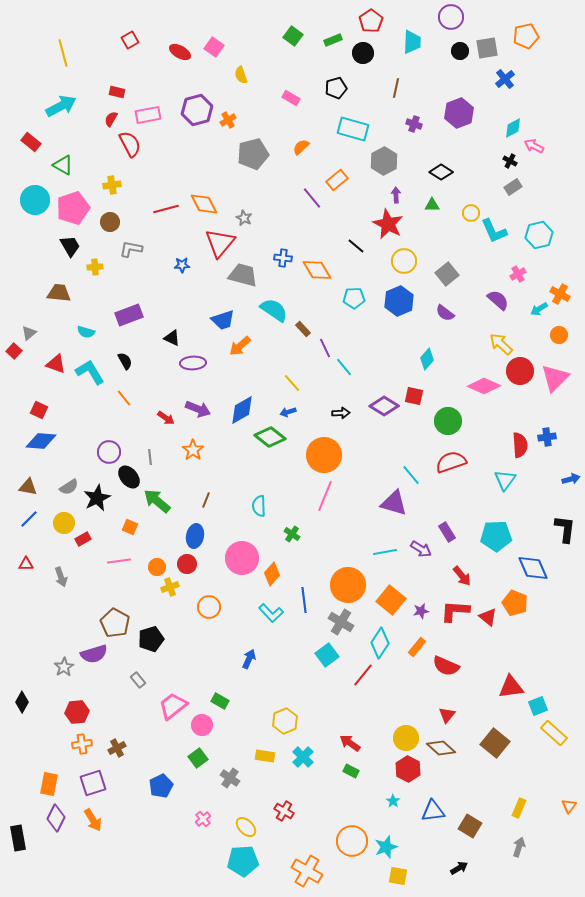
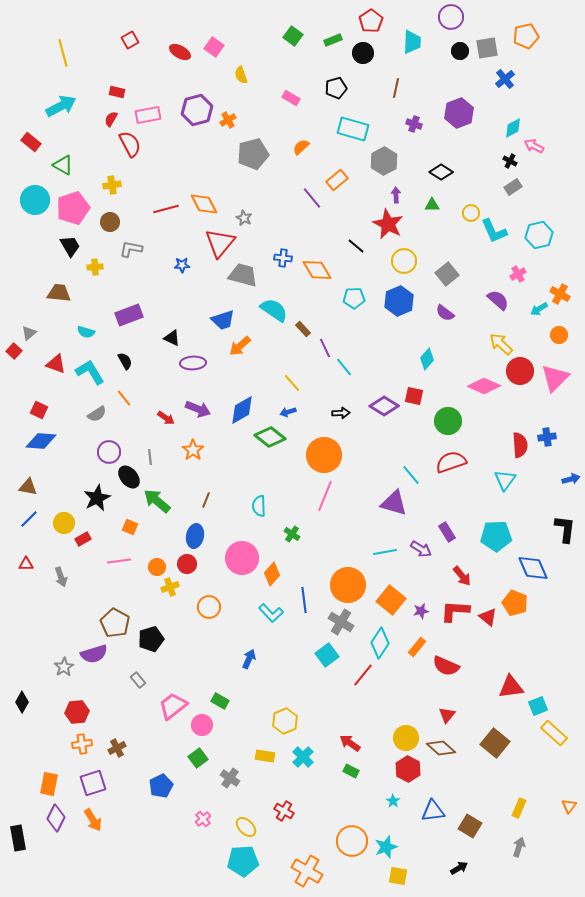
gray semicircle at (69, 487): moved 28 px right, 73 px up
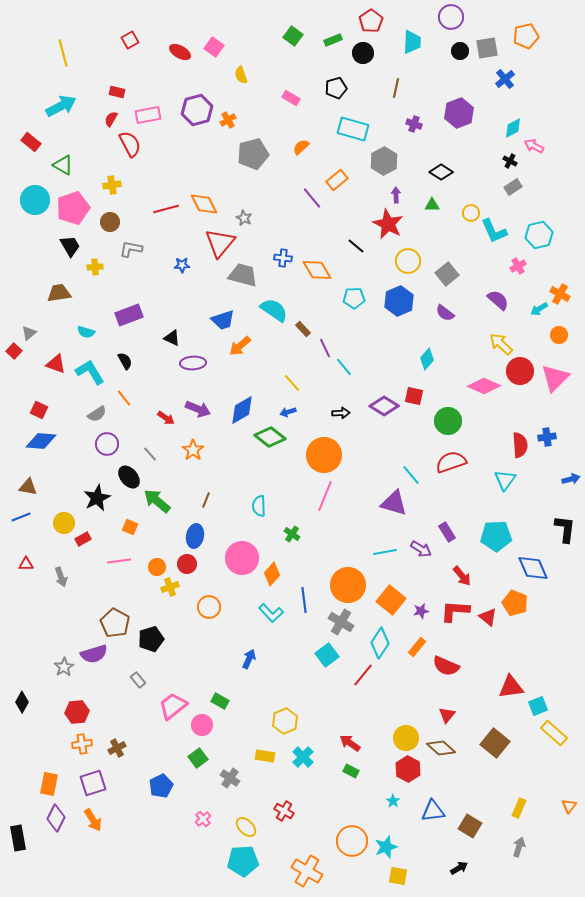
yellow circle at (404, 261): moved 4 px right
pink cross at (518, 274): moved 8 px up
brown trapezoid at (59, 293): rotated 15 degrees counterclockwise
purple circle at (109, 452): moved 2 px left, 8 px up
gray line at (150, 457): moved 3 px up; rotated 35 degrees counterclockwise
blue line at (29, 519): moved 8 px left, 2 px up; rotated 24 degrees clockwise
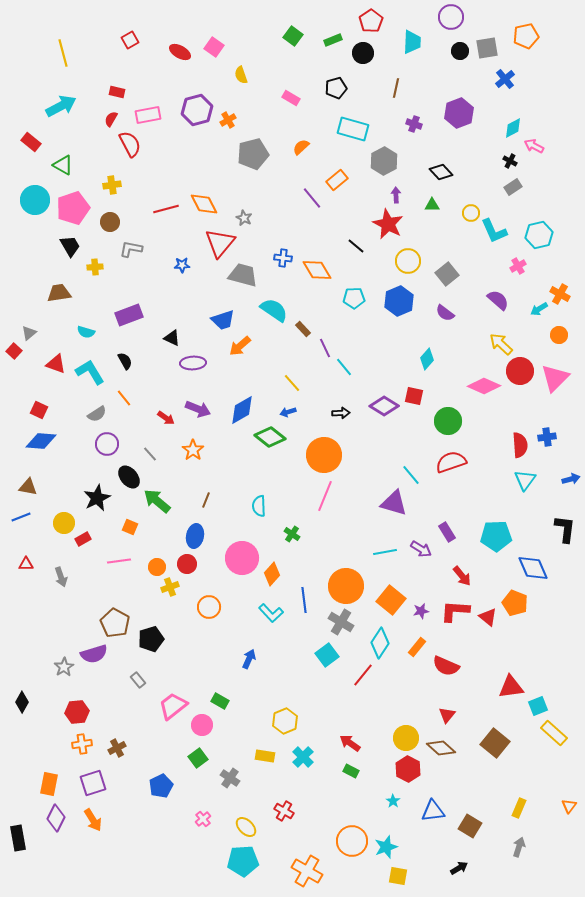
black diamond at (441, 172): rotated 15 degrees clockwise
cyan triangle at (505, 480): moved 20 px right
orange circle at (348, 585): moved 2 px left, 1 px down
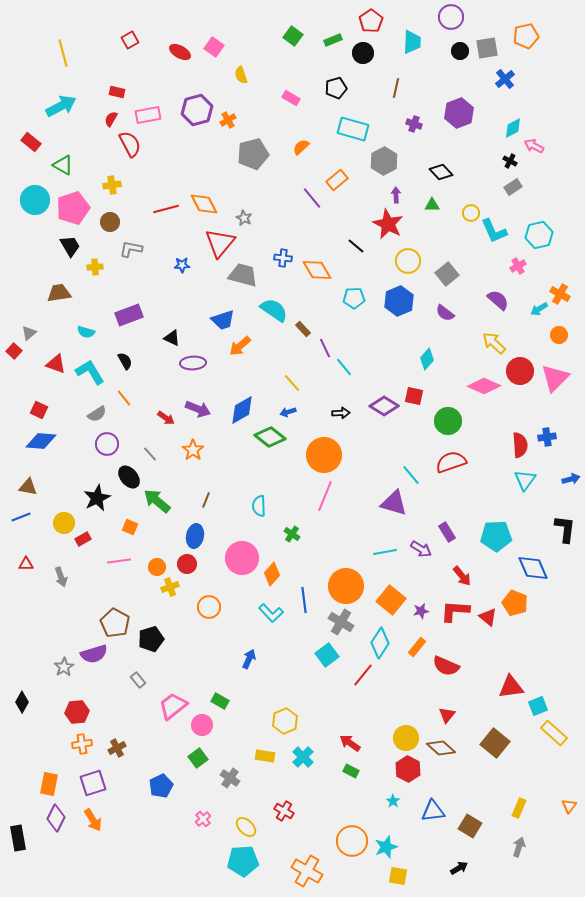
yellow arrow at (501, 344): moved 7 px left, 1 px up
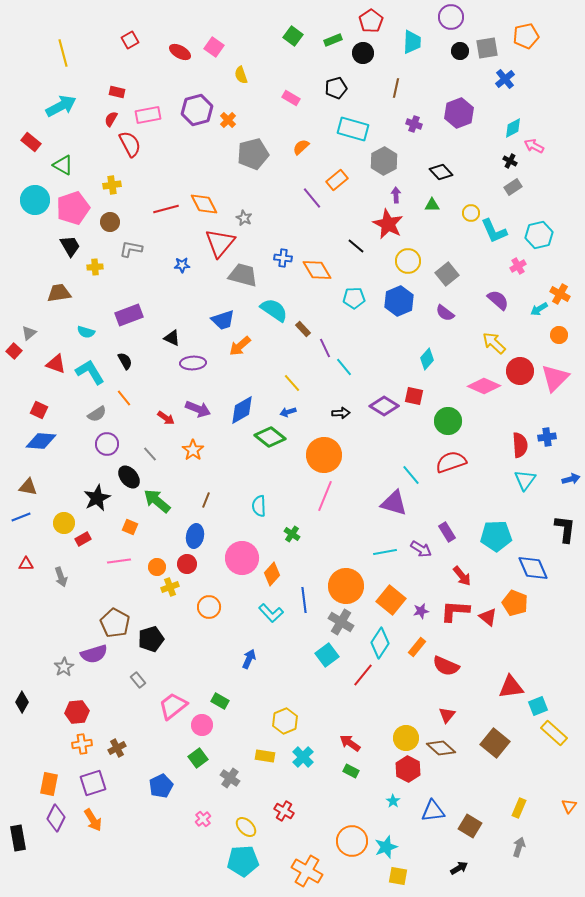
orange cross at (228, 120): rotated 14 degrees counterclockwise
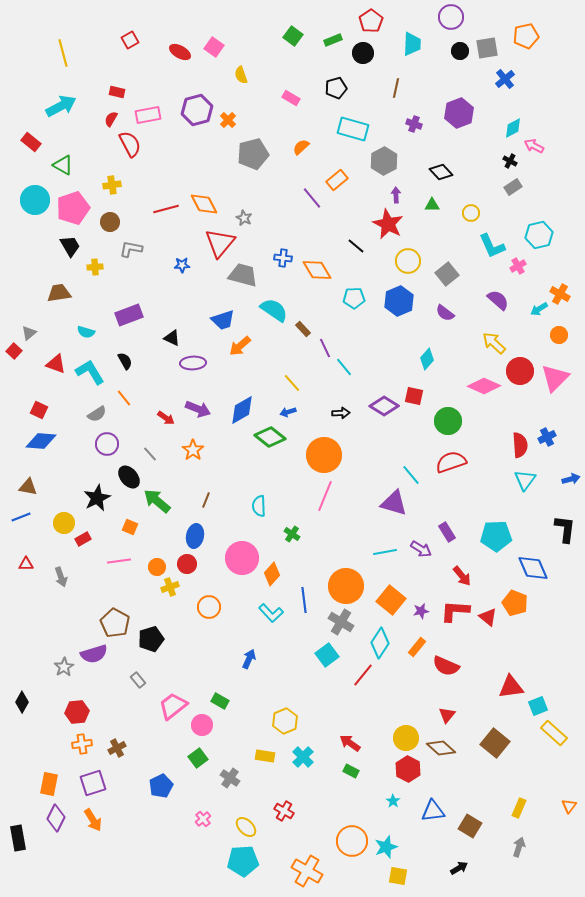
cyan trapezoid at (412, 42): moved 2 px down
cyan L-shape at (494, 231): moved 2 px left, 15 px down
blue cross at (547, 437): rotated 18 degrees counterclockwise
